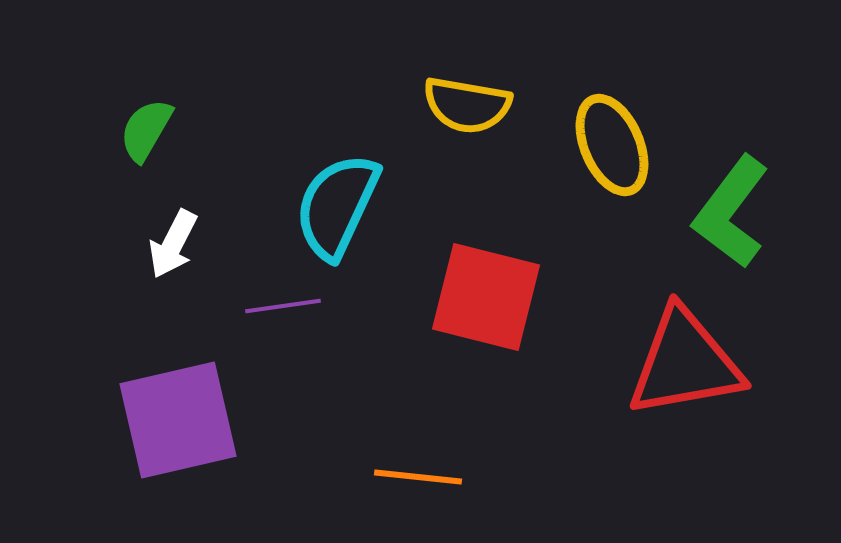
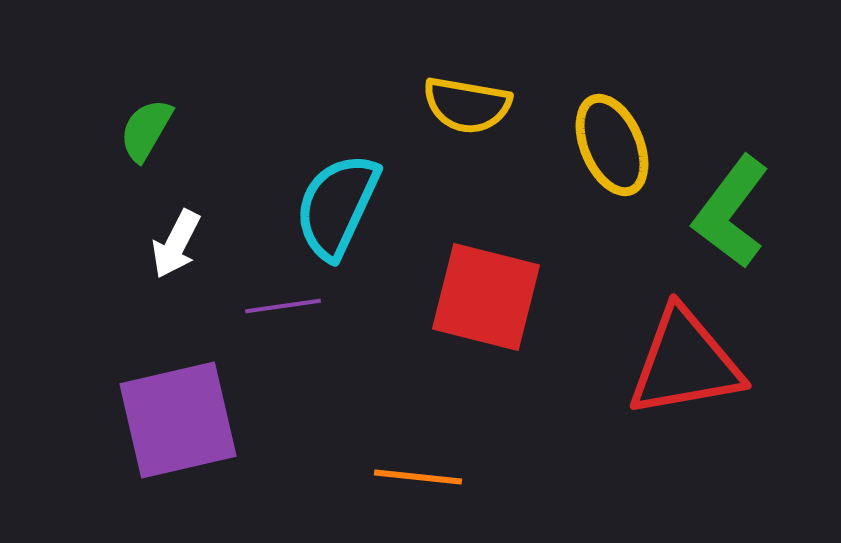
white arrow: moved 3 px right
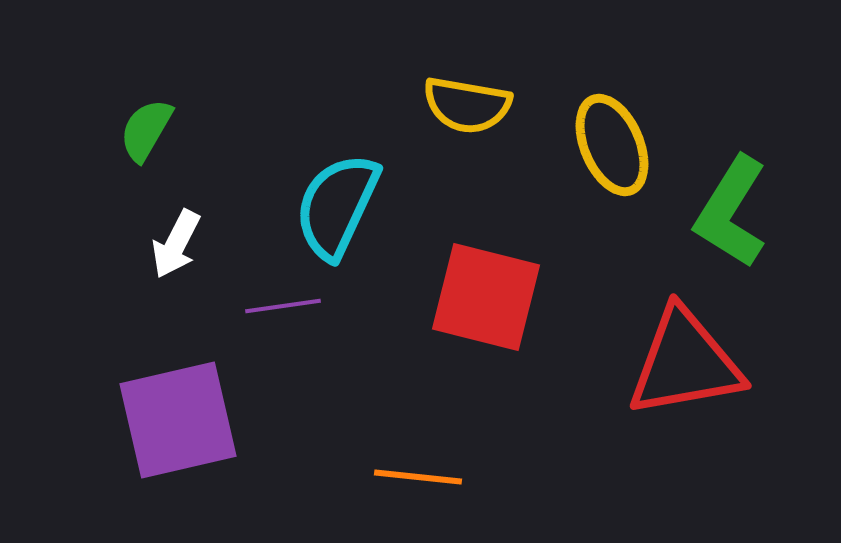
green L-shape: rotated 5 degrees counterclockwise
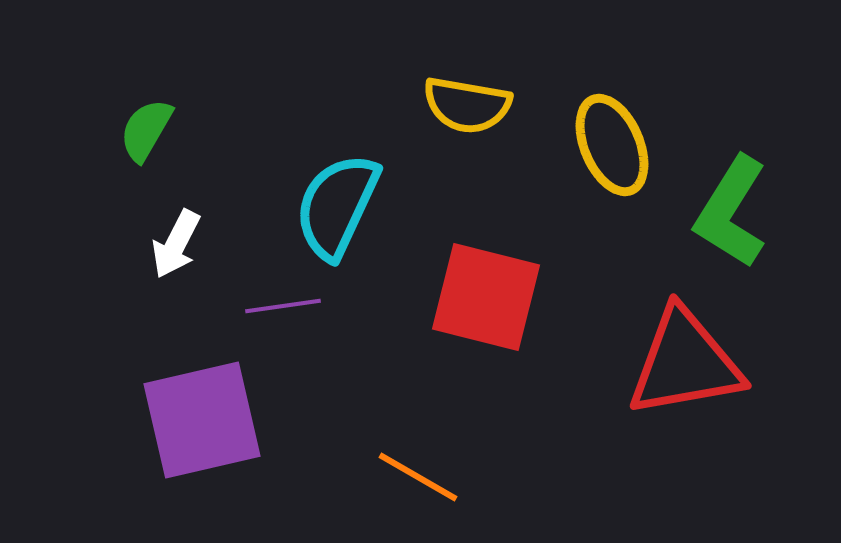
purple square: moved 24 px right
orange line: rotated 24 degrees clockwise
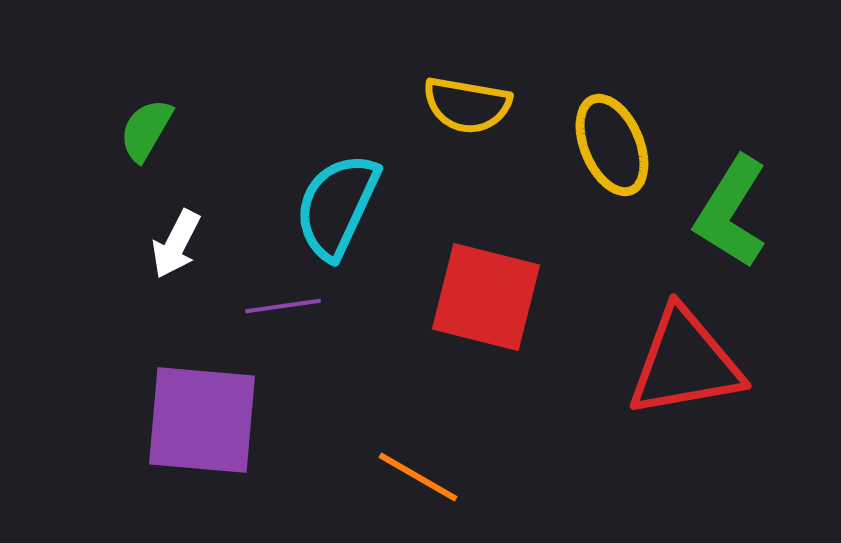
purple square: rotated 18 degrees clockwise
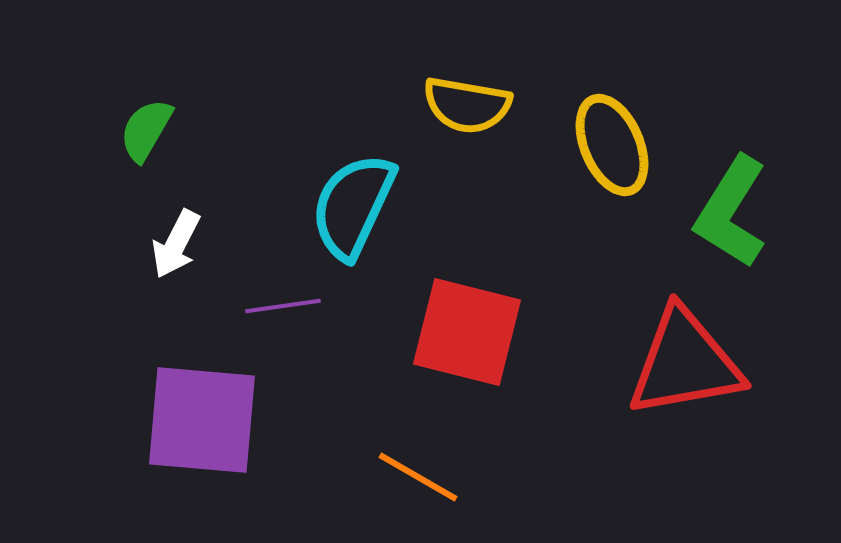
cyan semicircle: moved 16 px right
red square: moved 19 px left, 35 px down
